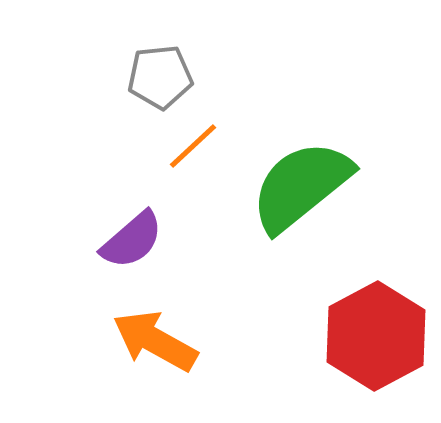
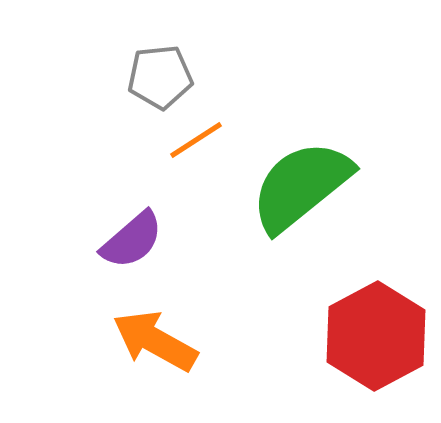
orange line: moved 3 px right, 6 px up; rotated 10 degrees clockwise
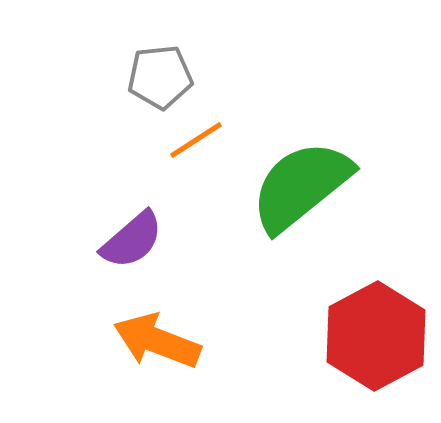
orange arrow: moved 2 px right; rotated 8 degrees counterclockwise
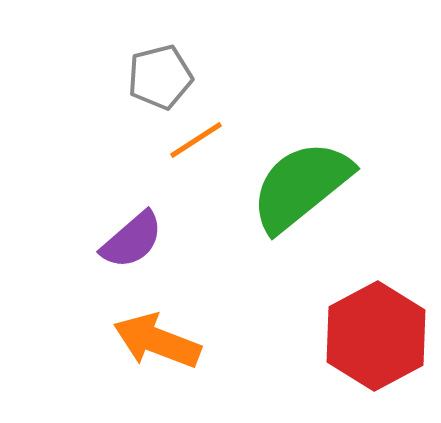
gray pentagon: rotated 8 degrees counterclockwise
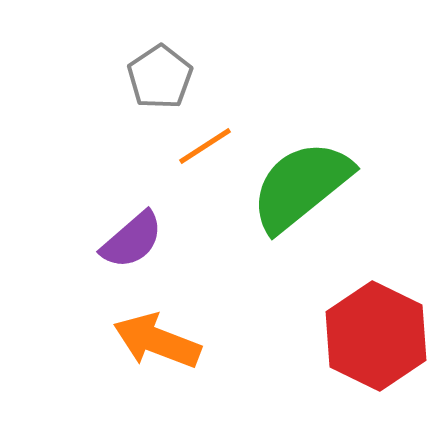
gray pentagon: rotated 20 degrees counterclockwise
orange line: moved 9 px right, 6 px down
red hexagon: rotated 6 degrees counterclockwise
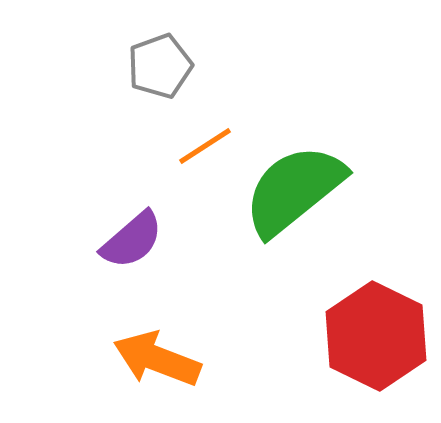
gray pentagon: moved 11 px up; rotated 14 degrees clockwise
green semicircle: moved 7 px left, 4 px down
orange arrow: moved 18 px down
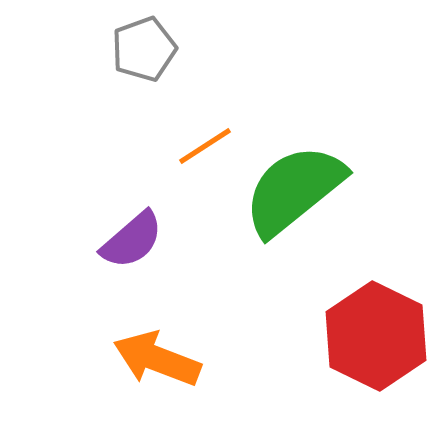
gray pentagon: moved 16 px left, 17 px up
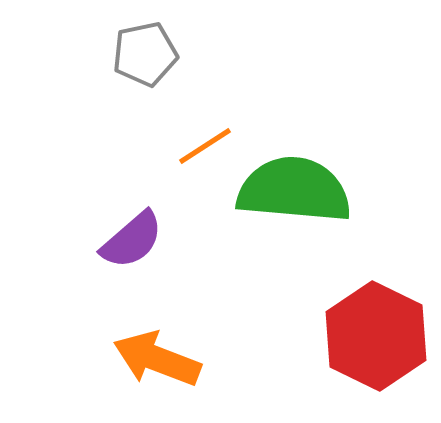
gray pentagon: moved 1 px right, 5 px down; rotated 8 degrees clockwise
green semicircle: rotated 44 degrees clockwise
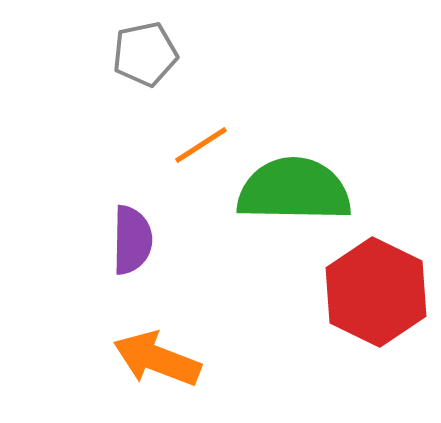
orange line: moved 4 px left, 1 px up
green semicircle: rotated 4 degrees counterclockwise
purple semicircle: rotated 48 degrees counterclockwise
red hexagon: moved 44 px up
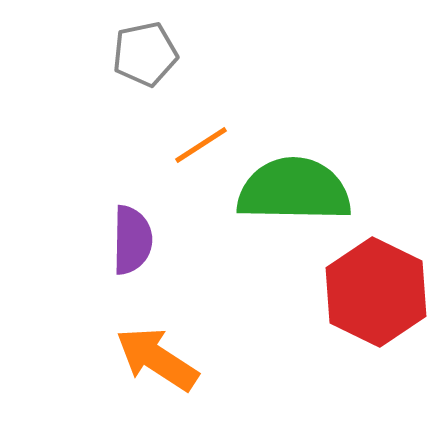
orange arrow: rotated 12 degrees clockwise
